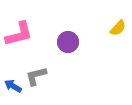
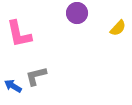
pink L-shape: rotated 92 degrees clockwise
purple circle: moved 9 px right, 29 px up
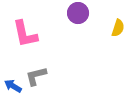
purple circle: moved 1 px right
yellow semicircle: rotated 24 degrees counterclockwise
pink L-shape: moved 6 px right
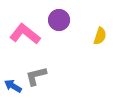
purple circle: moved 19 px left, 7 px down
yellow semicircle: moved 18 px left, 8 px down
pink L-shape: rotated 140 degrees clockwise
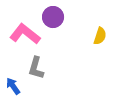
purple circle: moved 6 px left, 3 px up
gray L-shape: moved 8 px up; rotated 60 degrees counterclockwise
blue arrow: rotated 24 degrees clockwise
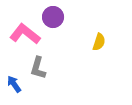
yellow semicircle: moved 1 px left, 6 px down
gray L-shape: moved 2 px right
blue arrow: moved 1 px right, 2 px up
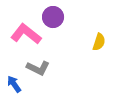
pink L-shape: moved 1 px right
gray L-shape: rotated 80 degrees counterclockwise
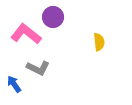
yellow semicircle: rotated 24 degrees counterclockwise
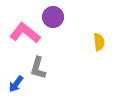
pink L-shape: moved 1 px left, 1 px up
gray L-shape: rotated 80 degrees clockwise
blue arrow: moved 2 px right; rotated 108 degrees counterclockwise
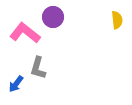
yellow semicircle: moved 18 px right, 22 px up
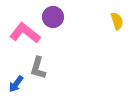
yellow semicircle: moved 1 px down; rotated 12 degrees counterclockwise
